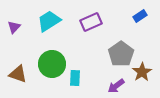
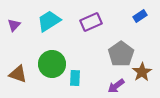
purple triangle: moved 2 px up
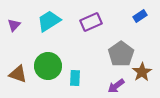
green circle: moved 4 px left, 2 px down
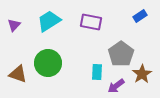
purple rectangle: rotated 35 degrees clockwise
green circle: moved 3 px up
brown star: moved 2 px down
cyan rectangle: moved 22 px right, 6 px up
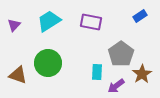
brown triangle: moved 1 px down
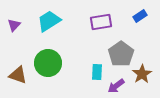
purple rectangle: moved 10 px right; rotated 20 degrees counterclockwise
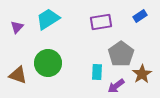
cyan trapezoid: moved 1 px left, 2 px up
purple triangle: moved 3 px right, 2 px down
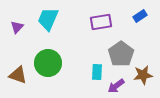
cyan trapezoid: rotated 35 degrees counterclockwise
brown star: moved 1 px right, 1 px down; rotated 24 degrees clockwise
